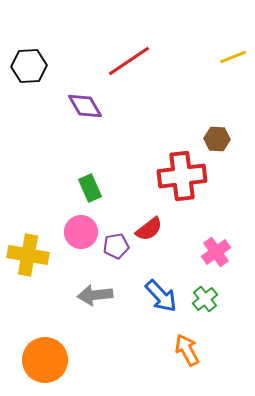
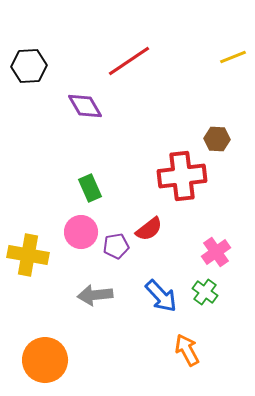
green cross: moved 7 px up; rotated 15 degrees counterclockwise
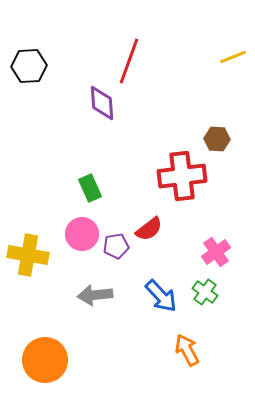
red line: rotated 36 degrees counterclockwise
purple diamond: moved 17 px right, 3 px up; rotated 27 degrees clockwise
pink circle: moved 1 px right, 2 px down
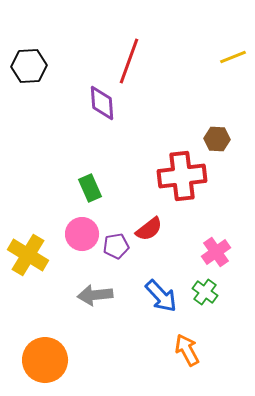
yellow cross: rotated 21 degrees clockwise
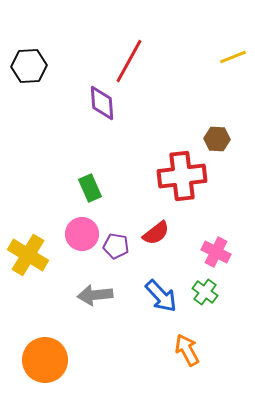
red line: rotated 9 degrees clockwise
red semicircle: moved 7 px right, 4 px down
purple pentagon: rotated 20 degrees clockwise
pink cross: rotated 28 degrees counterclockwise
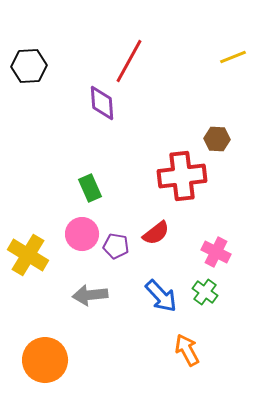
gray arrow: moved 5 px left
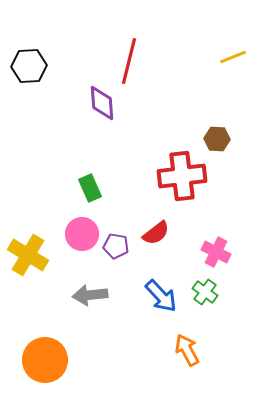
red line: rotated 15 degrees counterclockwise
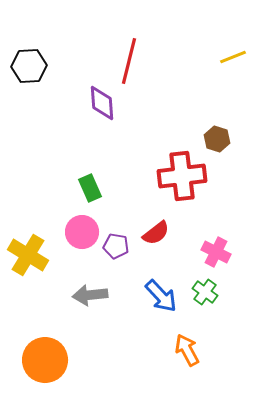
brown hexagon: rotated 15 degrees clockwise
pink circle: moved 2 px up
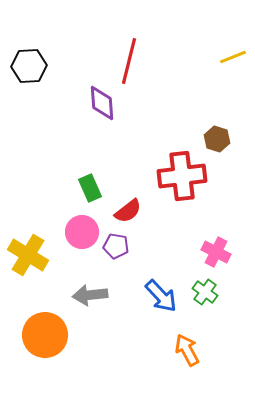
red semicircle: moved 28 px left, 22 px up
orange circle: moved 25 px up
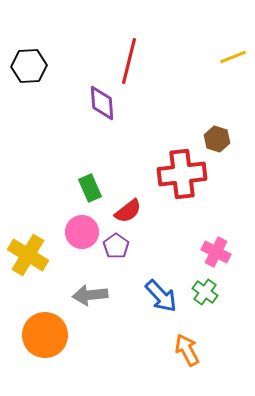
red cross: moved 2 px up
purple pentagon: rotated 25 degrees clockwise
